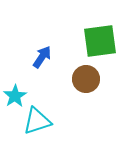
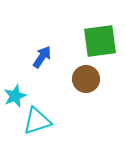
cyan star: rotated 10 degrees clockwise
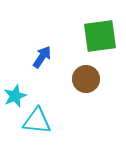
green square: moved 5 px up
cyan triangle: rotated 24 degrees clockwise
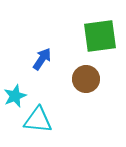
blue arrow: moved 2 px down
cyan triangle: moved 1 px right, 1 px up
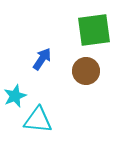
green square: moved 6 px left, 6 px up
brown circle: moved 8 px up
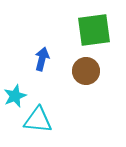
blue arrow: rotated 20 degrees counterclockwise
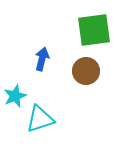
cyan triangle: moved 2 px right, 1 px up; rotated 24 degrees counterclockwise
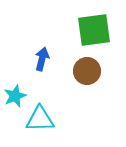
brown circle: moved 1 px right
cyan triangle: rotated 16 degrees clockwise
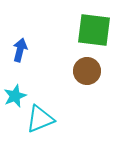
green square: rotated 15 degrees clockwise
blue arrow: moved 22 px left, 9 px up
cyan triangle: rotated 20 degrees counterclockwise
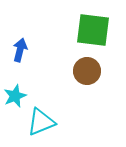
green square: moved 1 px left
cyan triangle: moved 1 px right, 3 px down
